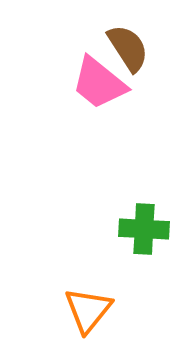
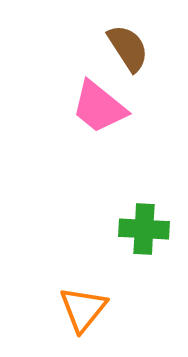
pink trapezoid: moved 24 px down
orange triangle: moved 5 px left, 1 px up
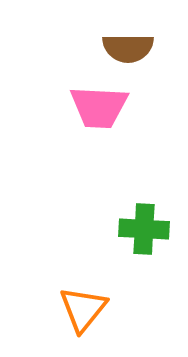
brown semicircle: rotated 123 degrees clockwise
pink trapezoid: rotated 36 degrees counterclockwise
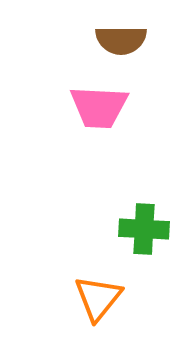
brown semicircle: moved 7 px left, 8 px up
orange triangle: moved 15 px right, 11 px up
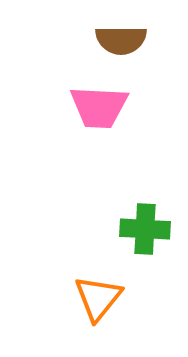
green cross: moved 1 px right
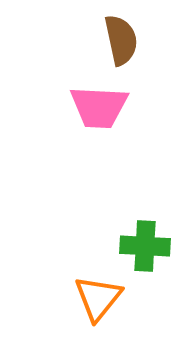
brown semicircle: rotated 102 degrees counterclockwise
green cross: moved 17 px down
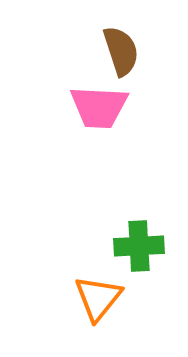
brown semicircle: moved 11 px down; rotated 6 degrees counterclockwise
green cross: moved 6 px left; rotated 6 degrees counterclockwise
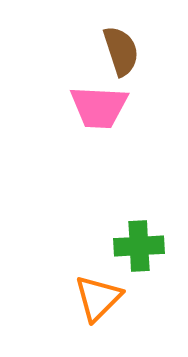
orange triangle: rotated 6 degrees clockwise
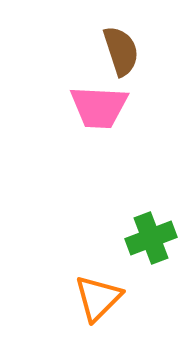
green cross: moved 12 px right, 8 px up; rotated 18 degrees counterclockwise
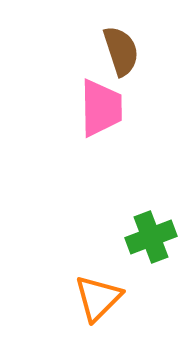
pink trapezoid: moved 2 px right, 1 px down; rotated 94 degrees counterclockwise
green cross: moved 1 px up
